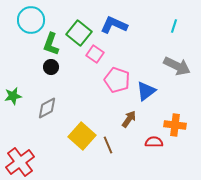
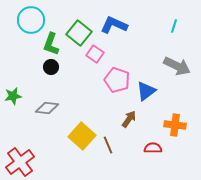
gray diamond: rotated 35 degrees clockwise
red semicircle: moved 1 px left, 6 px down
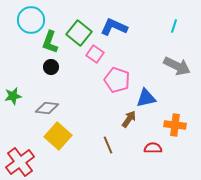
blue L-shape: moved 2 px down
green L-shape: moved 1 px left, 2 px up
blue triangle: moved 7 px down; rotated 25 degrees clockwise
yellow square: moved 24 px left
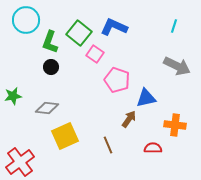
cyan circle: moved 5 px left
yellow square: moved 7 px right; rotated 24 degrees clockwise
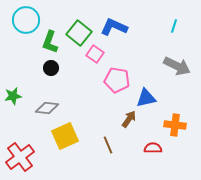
black circle: moved 1 px down
pink pentagon: rotated 10 degrees counterclockwise
red cross: moved 5 px up
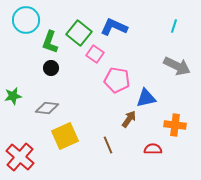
red semicircle: moved 1 px down
red cross: rotated 12 degrees counterclockwise
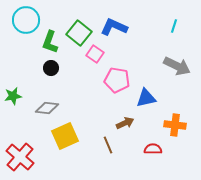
brown arrow: moved 4 px left, 4 px down; rotated 30 degrees clockwise
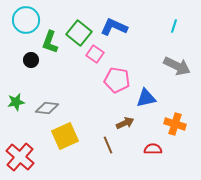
black circle: moved 20 px left, 8 px up
green star: moved 3 px right, 6 px down
orange cross: moved 1 px up; rotated 10 degrees clockwise
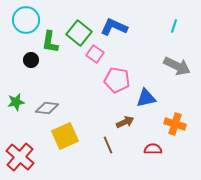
green L-shape: rotated 10 degrees counterclockwise
brown arrow: moved 1 px up
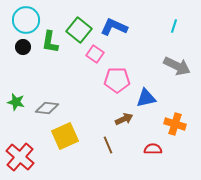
green square: moved 3 px up
black circle: moved 8 px left, 13 px up
pink pentagon: rotated 10 degrees counterclockwise
green star: rotated 24 degrees clockwise
brown arrow: moved 1 px left, 3 px up
